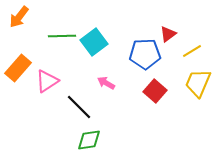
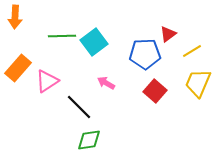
orange arrow: moved 4 px left; rotated 35 degrees counterclockwise
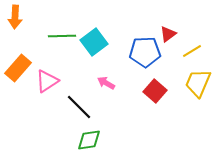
blue pentagon: moved 2 px up
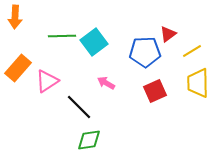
yellow trapezoid: rotated 24 degrees counterclockwise
red square: rotated 25 degrees clockwise
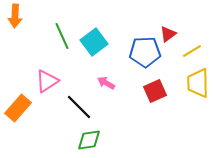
orange arrow: moved 1 px up
green line: rotated 68 degrees clockwise
orange rectangle: moved 40 px down
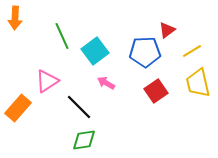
orange arrow: moved 2 px down
red triangle: moved 1 px left, 4 px up
cyan square: moved 1 px right, 9 px down
yellow trapezoid: rotated 12 degrees counterclockwise
red square: moved 1 px right; rotated 10 degrees counterclockwise
green diamond: moved 5 px left
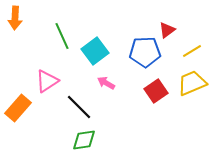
yellow trapezoid: moved 6 px left; rotated 80 degrees clockwise
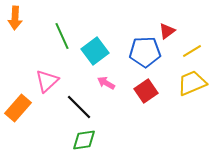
red triangle: moved 1 px down
pink triangle: rotated 10 degrees counterclockwise
red square: moved 10 px left
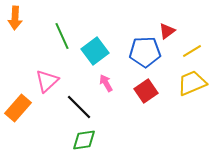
pink arrow: rotated 30 degrees clockwise
